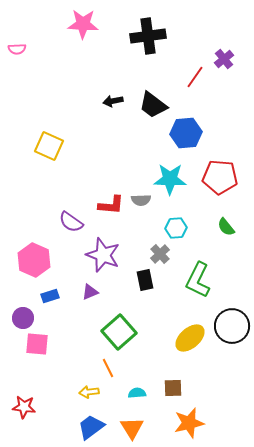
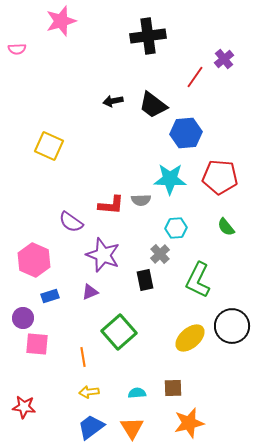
pink star: moved 22 px left, 3 px up; rotated 20 degrees counterclockwise
orange line: moved 25 px left, 11 px up; rotated 18 degrees clockwise
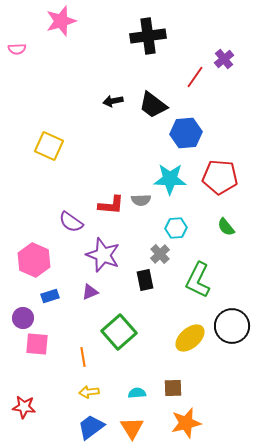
orange star: moved 3 px left
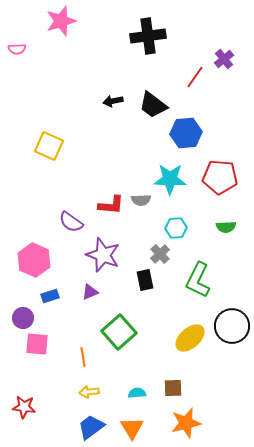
green semicircle: rotated 54 degrees counterclockwise
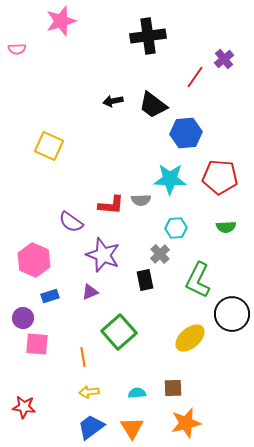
black circle: moved 12 px up
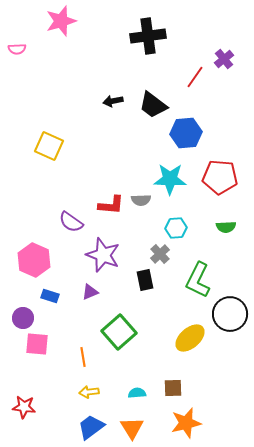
blue rectangle: rotated 36 degrees clockwise
black circle: moved 2 px left
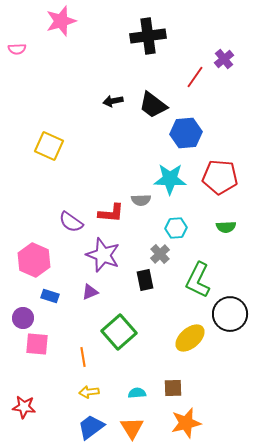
red L-shape: moved 8 px down
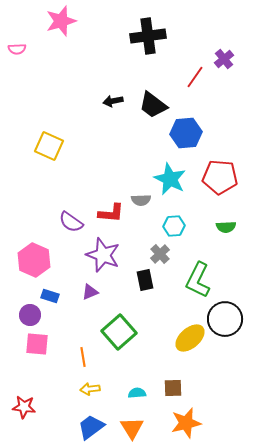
cyan star: rotated 24 degrees clockwise
cyan hexagon: moved 2 px left, 2 px up
black circle: moved 5 px left, 5 px down
purple circle: moved 7 px right, 3 px up
yellow arrow: moved 1 px right, 3 px up
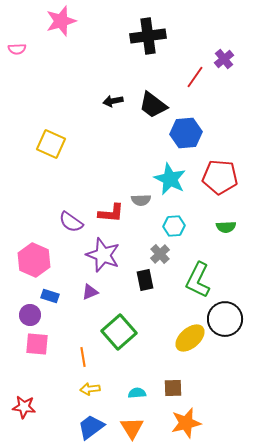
yellow square: moved 2 px right, 2 px up
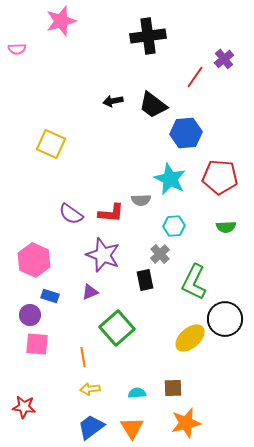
purple semicircle: moved 8 px up
green L-shape: moved 4 px left, 2 px down
green square: moved 2 px left, 4 px up
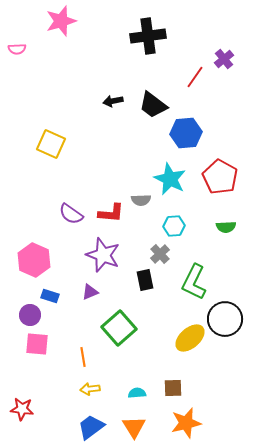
red pentagon: rotated 24 degrees clockwise
green square: moved 2 px right
red star: moved 2 px left, 2 px down
orange triangle: moved 2 px right, 1 px up
